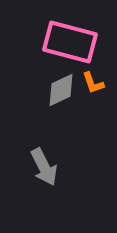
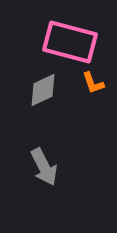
gray diamond: moved 18 px left
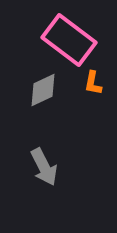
pink rectangle: moved 1 px left, 2 px up; rotated 22 degrees clockwise
orange L-shape: rotated 30 degrees clockwise
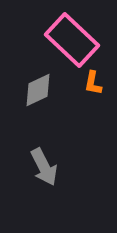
pink rectangle: moved 3 px right; rotated 6 degrees clockwise
gray diamond: moved 5 px left
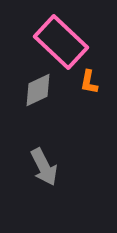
pink rectangle: moved 11 px left, 2 px down
orange L-shape: moved 4 px left, 1 px up
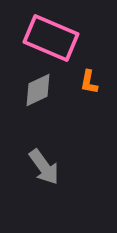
pink rectangle: moved 10 px left, 4 px up; rotated 20 degrees counterclockwise
gray arrow: rotated 9 degrees counterclockwise
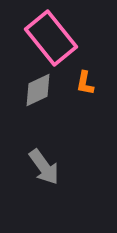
pink rectangle: rotated 28 degrees clockwise
orange L-shape: moved 4 px left, 1 px down
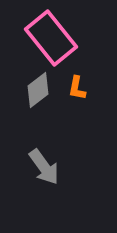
orange L-shape: moved 8 px left, 5 px down
gray diamond: rotated 12 degrees counterclockwise
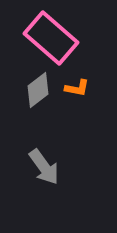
pink rectangle: rotated 10 degrees counterclockwise
orange L-shape: rotated 90 degrees counterclockwise
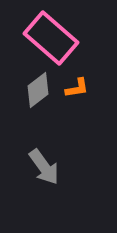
orange L-shape: rotated 20 degrees counterclockwise
